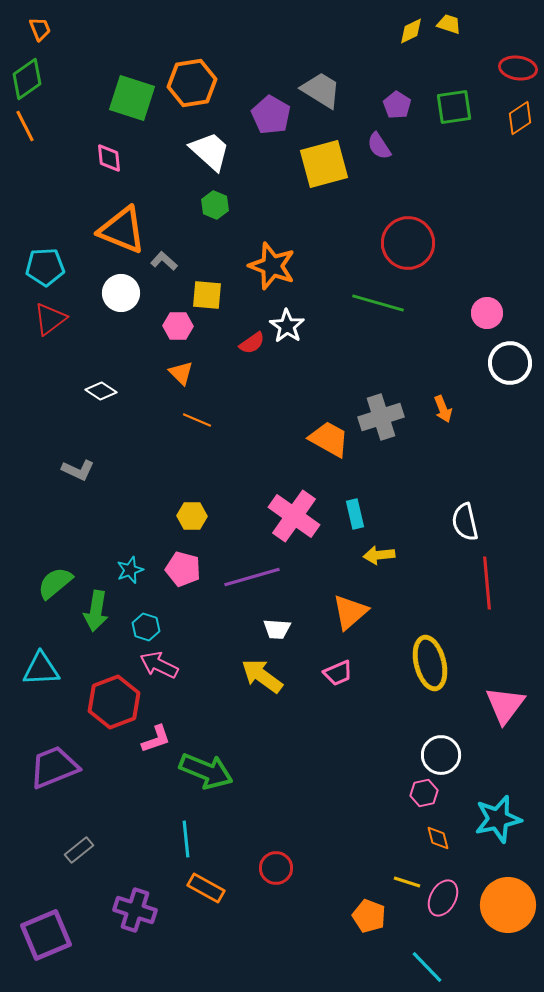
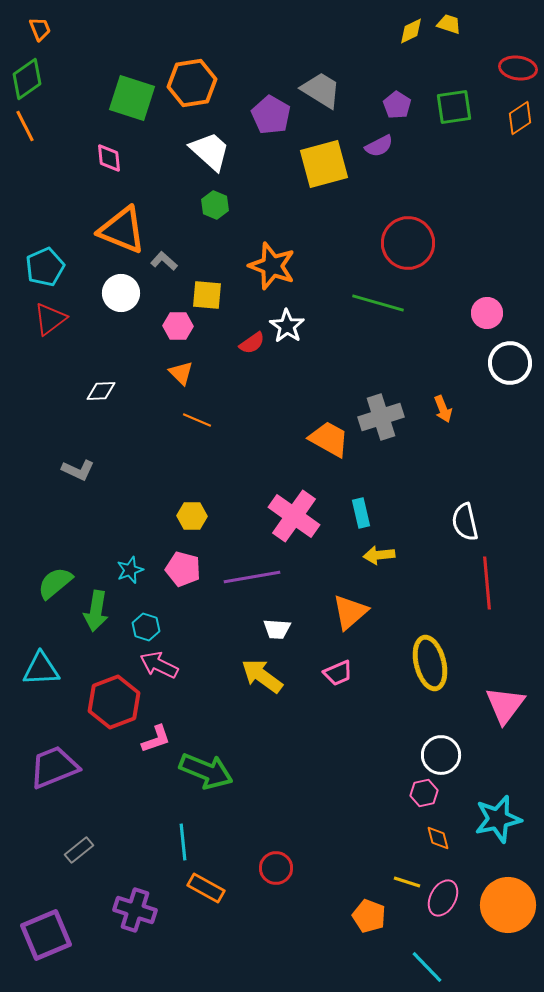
purple semicircle at (379, 146): rotated 84 degrees counterclockwise
cyan pentagon at (45, 267): rotated 21 degrees counterclockwise
white diamond at (101, 391): rotated 36 degrees counterclockwise
cyan rectangle at (355, 514): moved 6 px right, 1 px up
purple line at (252, 577): rotated 6 degrees clockwise
cyan line at (186, 839): moved 3 px left, 3 px down
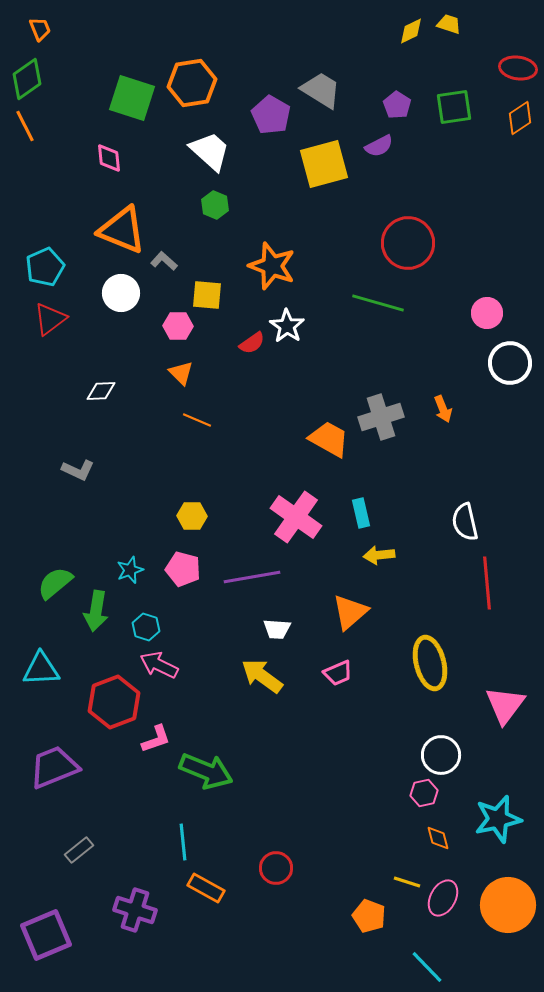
pink cross at (294, 516): moved 2 px right, 1 px down
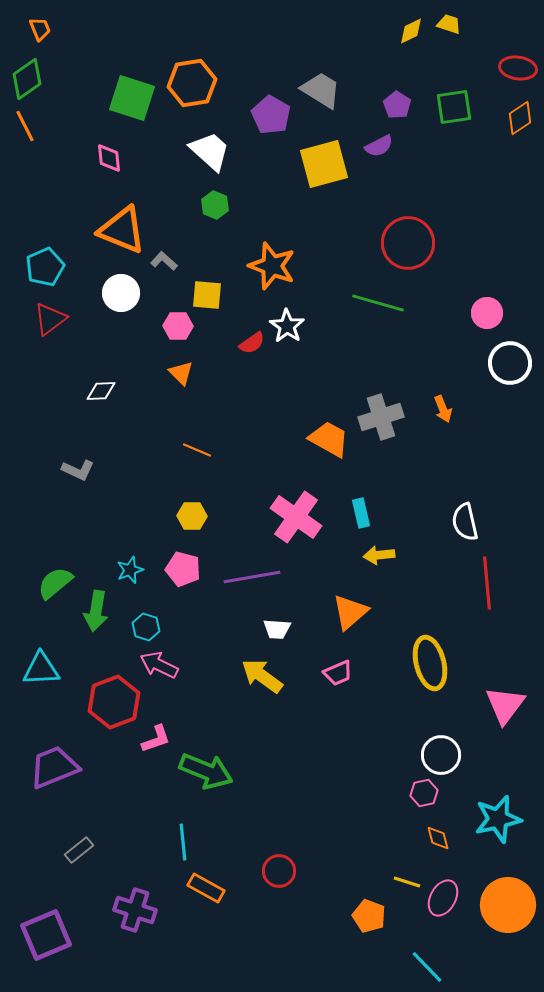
orange line at (197, 420): moved 30 px down
red circle at (276, 868): moved 3 px right, 3 px down
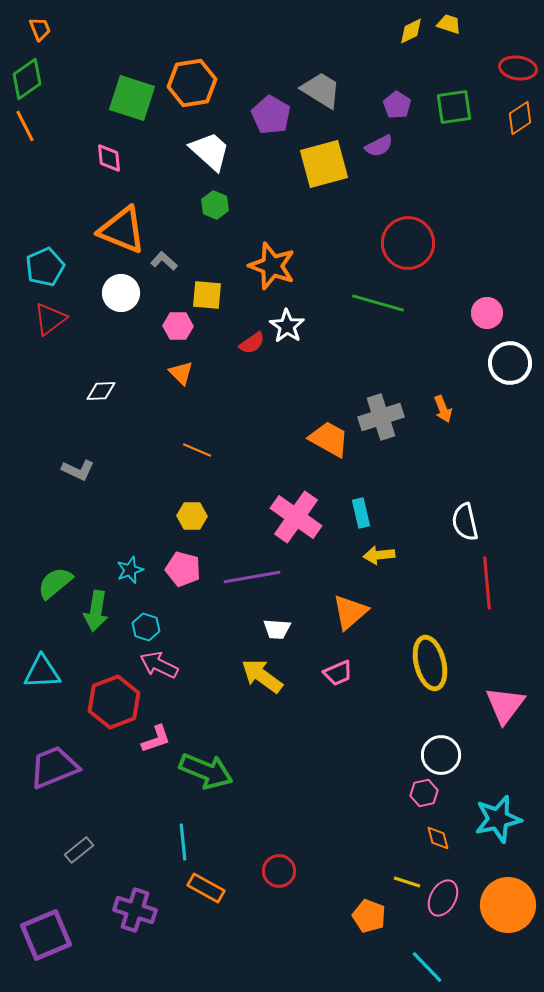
cyan triangle at (41, 669): moved 1 px right, 3 px down
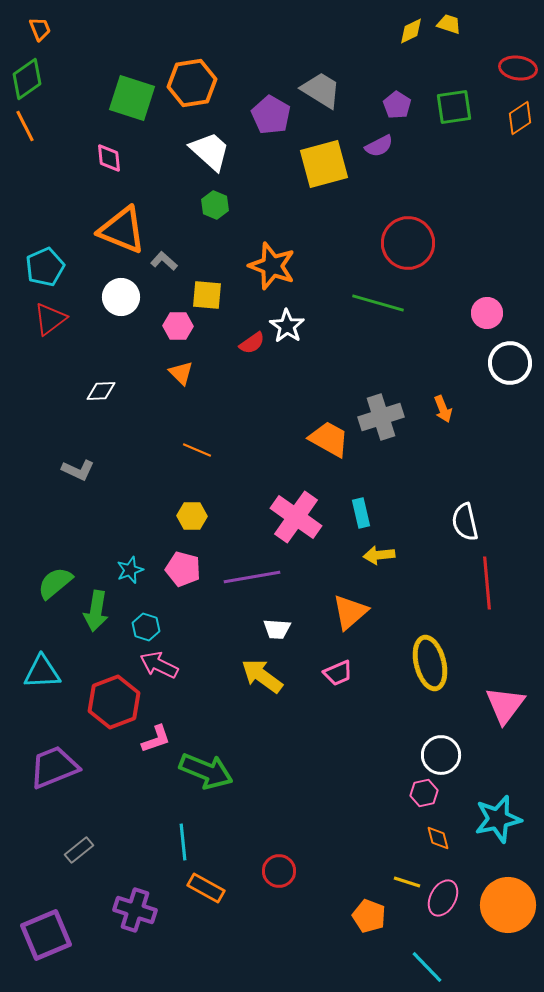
white circle at (121, 293): moved 4 px down
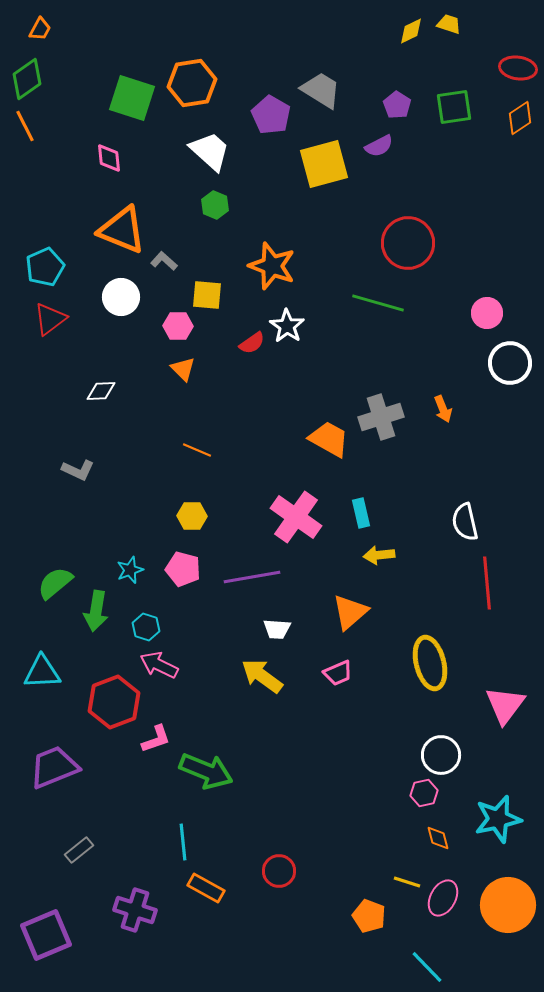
orange trapezoid at (40, 29): rotated 50 degrees clockwise
orange triangle at (181, 373): moved 2 px right, 4 px up
